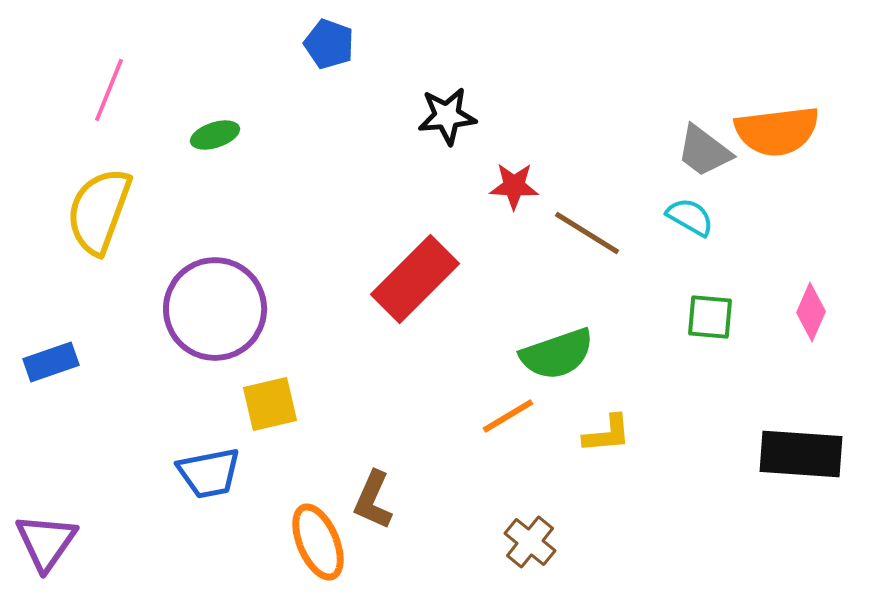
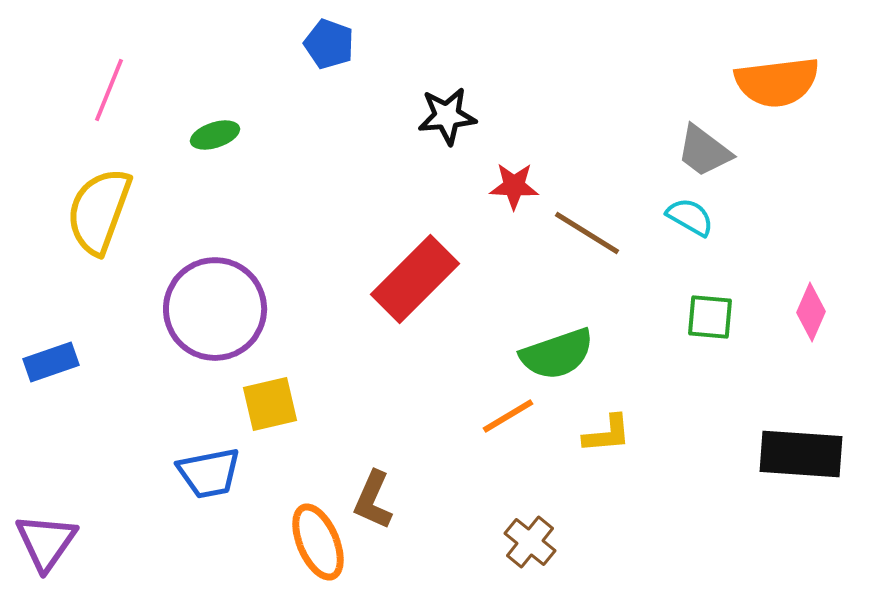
orange semicircle: moved 49 px up
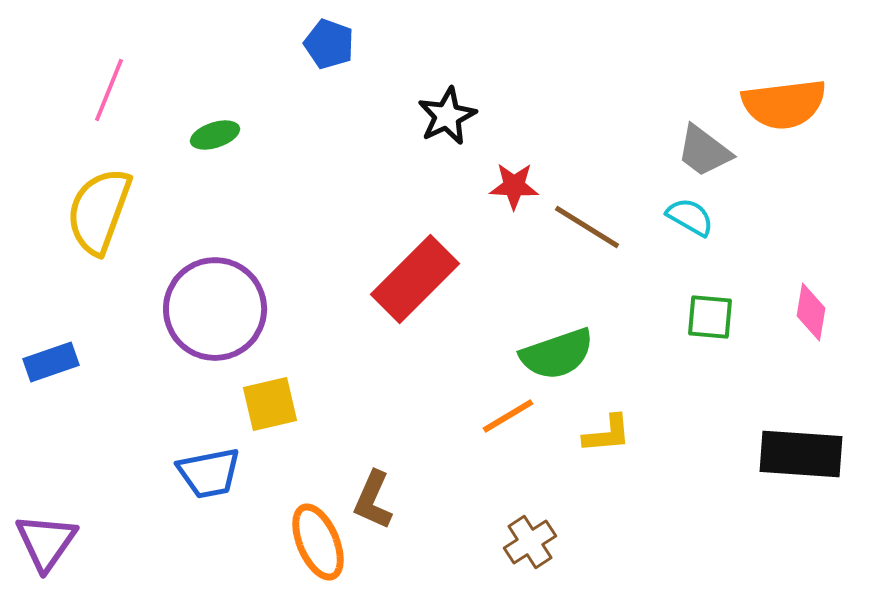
orange semicircle: moved 7 px right, 22 px down
black star: rotated 20 degrees counterclockwise
brown line: moved 6 px up
pink diamond: rotated 14 degrees counterclockwise
brown cross: rotated 18 degrees clockwise
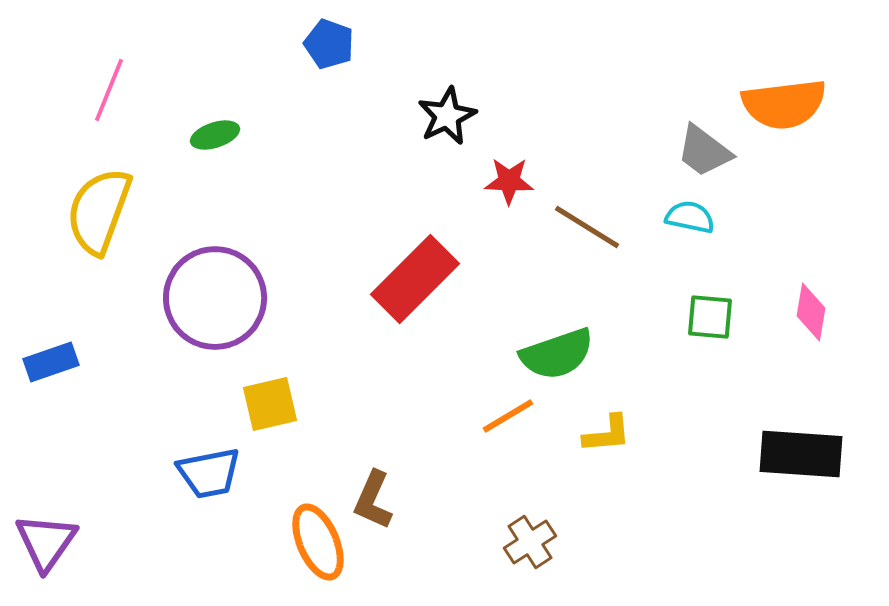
red star: moved 5 px left, 5 px up
cyan semicircle: rotated 18 degrees counterclockwise
purple circle: moved 11 px up
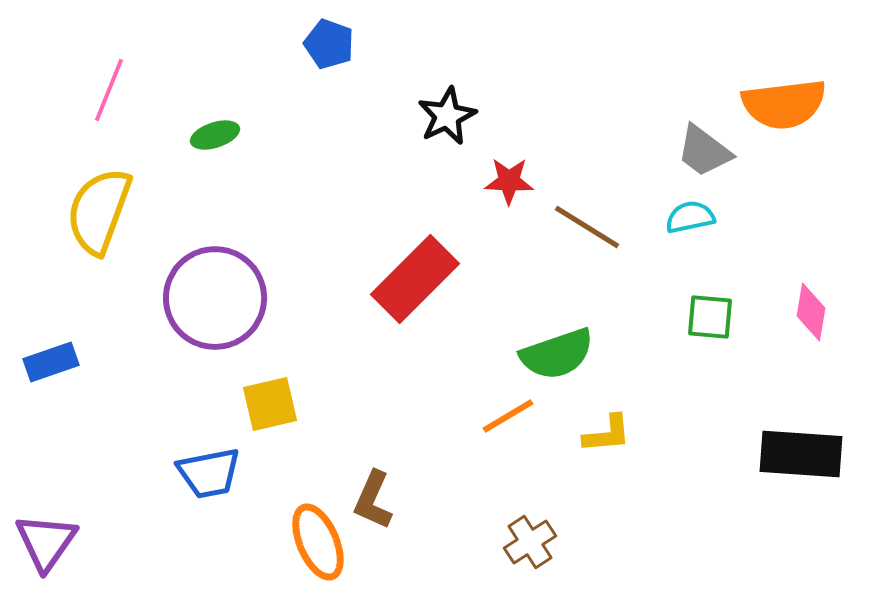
cyan semicircle: rotated 24 degrees counterclockwise
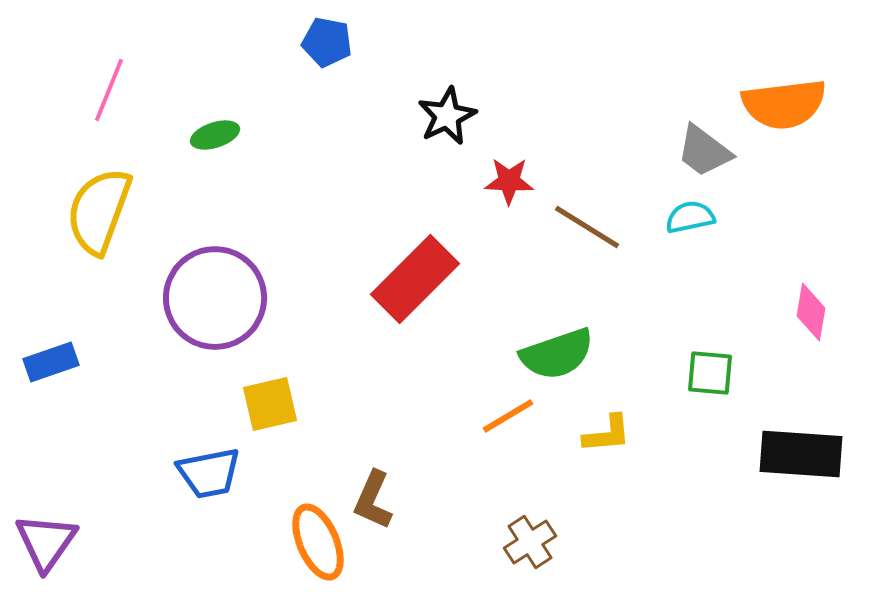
blue pentagon: moved 2 px left, 2 px up; rotated 9 degrees counterclockwise
green square: moved 56 px down
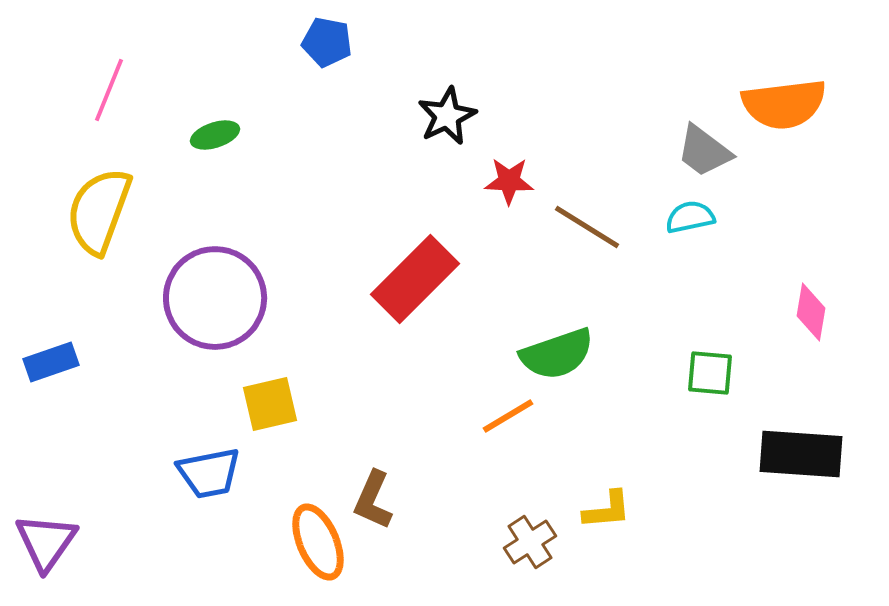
yellow L-shape: moved 76 px down
